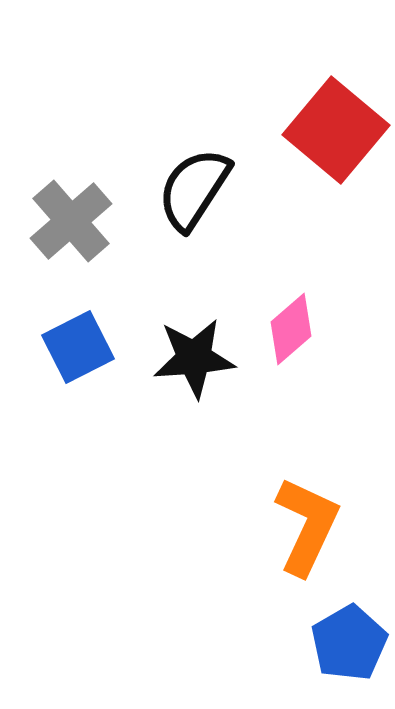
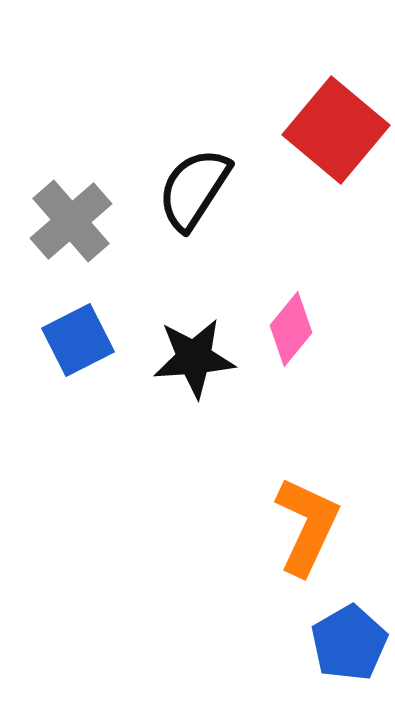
pink diamond: rotated 10 degrees counterclockwise
blue square: moved 7 px up
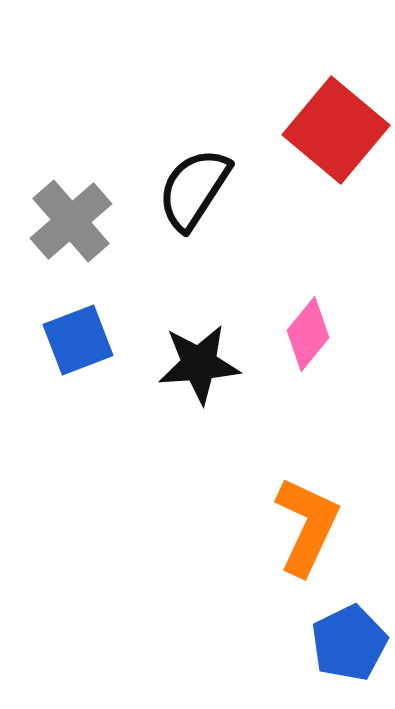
pink diamond: moved 17 px right, 5 px down
blue square: rotated 6 degrees clockwise
black star: moved 5 px right, 6 px down
blue pentagon: rotated 4 degrees clockwise
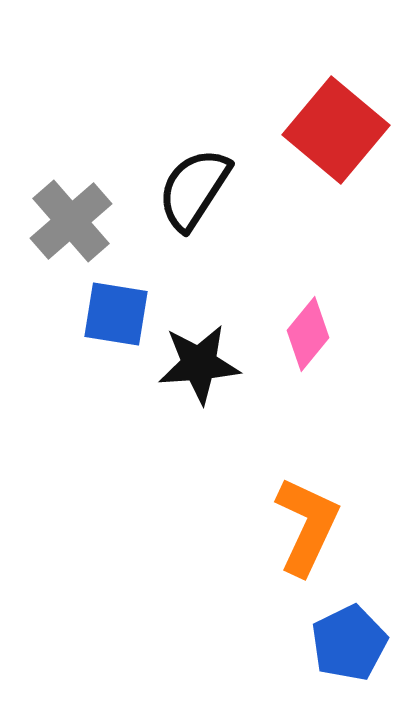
blue square: moved 38 px right, 26 px up; rotated 30 degrees clockwise
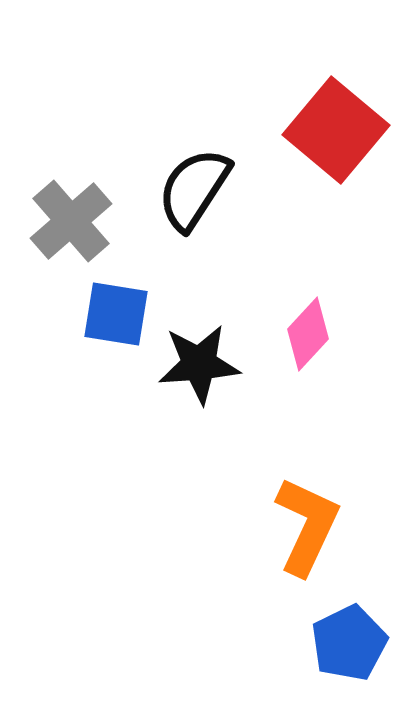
pink diamond: rotated 4 degrees clockwise
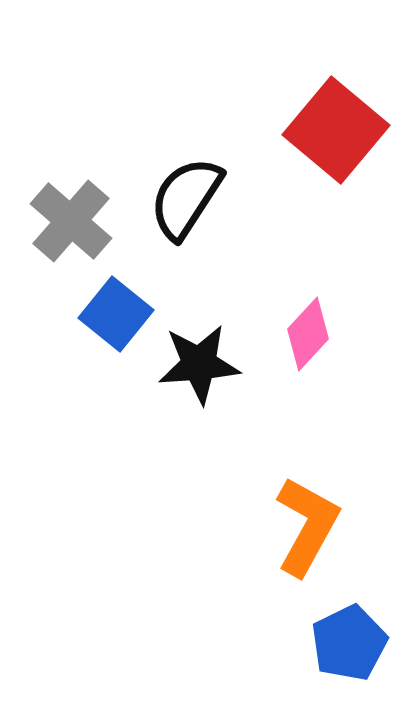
black semicircle: moved 8 px left, 9 px down
gray cross: rotated 8 degrees counterclockwise
blue square: rotated 30 degrees clockwise
orange L-shape: rotated 4 degrees clockwise
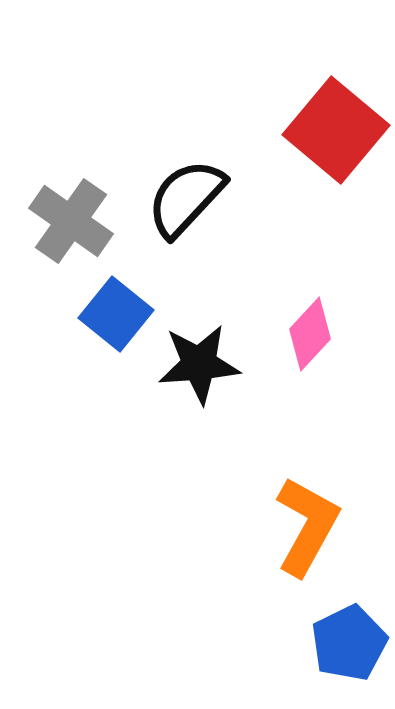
black semicircle: rotated 10 degrees clockwise
gray cross: rotated 6 degrees counterclockwise
pink diamond: moved 2 px right
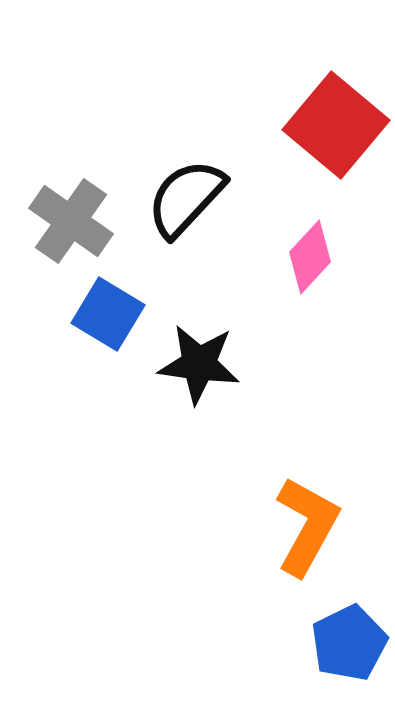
red square: moved 5 px up
blue square: moved 8 px left; rotated 8 degrees counterclockwise
pink diamond: moved 77 px up
black star: rotated 12 degrees clockwise
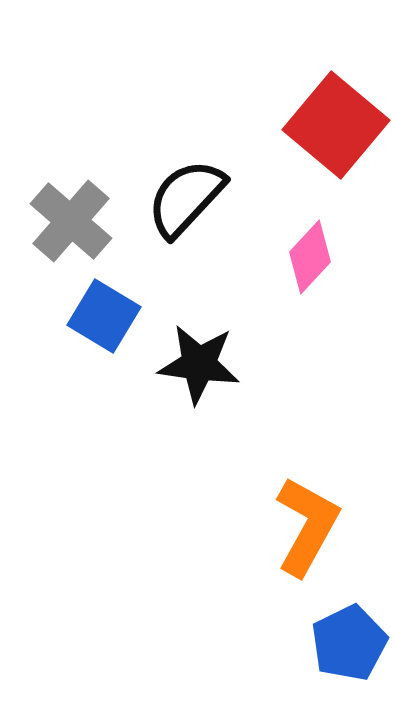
gray cross: rotated 6 degrees clockwise
blue square: moved 4 px left, 2 px down
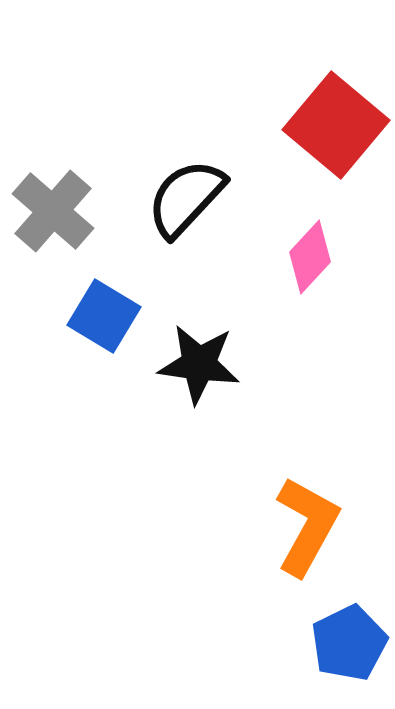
gray cross: moved 18 px left, 10 px up
